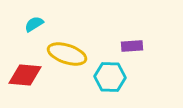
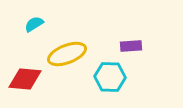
purple rectangle: moved 1 px left
yellow ellipse: rotated 39 degrees counterclockwise
red diamond: moved 4 px down
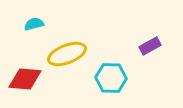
cyan semicircle: rotated 18 degrees clockwise
purple rectangle: moved 19 px right; rotated 25 degrees counterclockwise
cyan hexagon: moved 1 px right, 1 px down
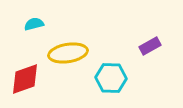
yellow ellipse: moved 1 px right, 1 px up; rotated 12 degrees clockwise
red diamond: rotated 24 degrees counterclockwise
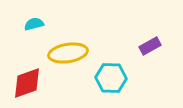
red diamond: moved 2 px right, 4 px down
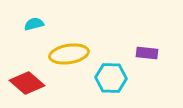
purple rectangle: moved 3 px left, 7 px down; rotated 35 degrees clockwise
yellow ellipse: moved 1 px right, 1 px down
red diamond: rotated 60 degrees clockwise
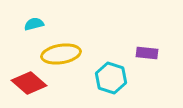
yellow ellipse: moved 8 px left
cyan hexagon: rotated 16 degrees clockwise
red diamond: moved 2 px right
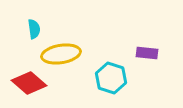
cyan semicircle: moved 5 px down; rotated 96 degrees clockwise
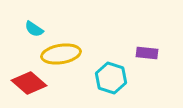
cyan semicircle: rotated 132 degrees clockwise
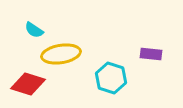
cyan semicircle: moved 1 px down
purple rectangle: moved 4 px right, 1 px down
red diamond: moved 1 px left, 1 px down; rotated 24 degrees counterclockwise
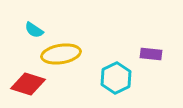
cyan hexagon: moved 5 px right; rotated 16 degrees clockwise
